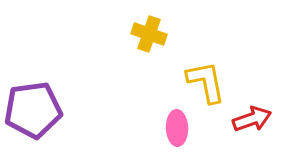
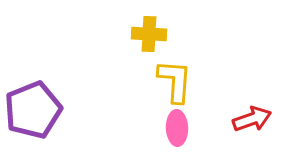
yellow cross: rotated 16 degrees counterclockwise
yellow L-shape: moved 31 px left, 1 px up; rotated 15 degrees clockwise
purple pentagon: rotated 14 degrees counterclockwise
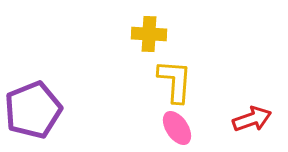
pink ellipse: rotated 32 degrees counterclockwise
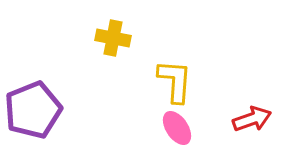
yellow cross: moved 36 px left, 4 px down; rotated 8 degrees clockwise
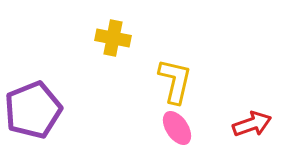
yellow L-shape: rotated 9 degrees clockwise
red arrow: moved 5 px down
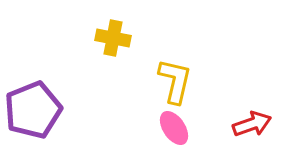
pink ellipse: moved 3 px left
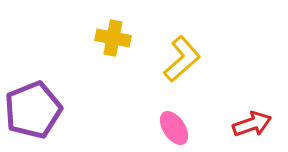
yellow L-shape: moved 7 px right, 22 px up; rotated 36 degrees clockwise
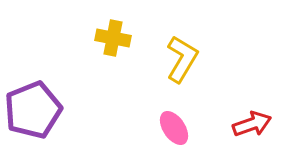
yellow L-shape: rotated 18 degrees counterclockwise
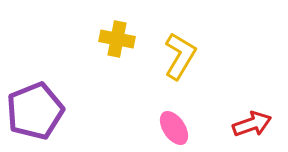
yellow cross: moved 4 px right, 1 px down
yellow L-shape: moved 2 px left, 3 px up
purple pentagon: moved 2 px right, 1 px down
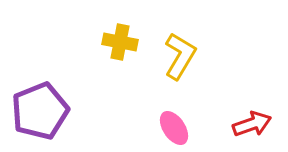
yellow cross: moved 3 px right, 3 px down
purple pentagon: moved 5 px right
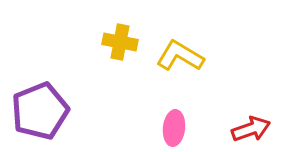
yellow L-shape: rotated 90 degrees counterclockwise
red arrow: moved 1 px left, 5 px down
pink ellipse: rotated 40 degrees clockwise
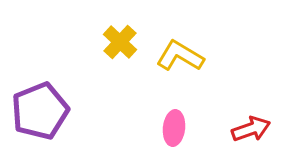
yellow cross: rotated 32 degrees clockwise
